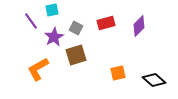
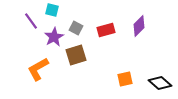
cyan square: rotated 24 degrees clockwise
red rectangle: moved 7 px down
orange square: moved 7 px right, 6 px down
black diamond: moved 6 px right, 3 px down
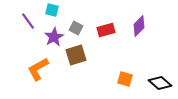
purple line: moved 3 px left
orange square: rotated 28 degrees clockwise
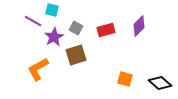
purple line: moved 5 px right; rotated 24 degrees counterclockwise
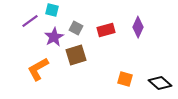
purple line: moved 3 px left; rotated 66 degrees counterclockwise
purple diamond: moved 1 px left, 1 px down; rotated 20 degrees counterclockwise
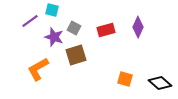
gray square: moved 2 px left
purple star: rotated 24 degrees counterclockwise
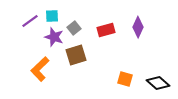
cyan square: moved 6 px down; rotated 16 degrees counterclockwise
gray square: rotated 24 degrees clockwise
orange L-shape: moved 2 px right; rotated 15 degrees counterclockwise
black diamond: moved 2 px left
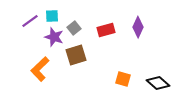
orange square: moved 2 px left
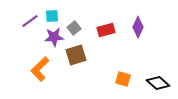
purple star: rotated 24 degrees counterclockwise
